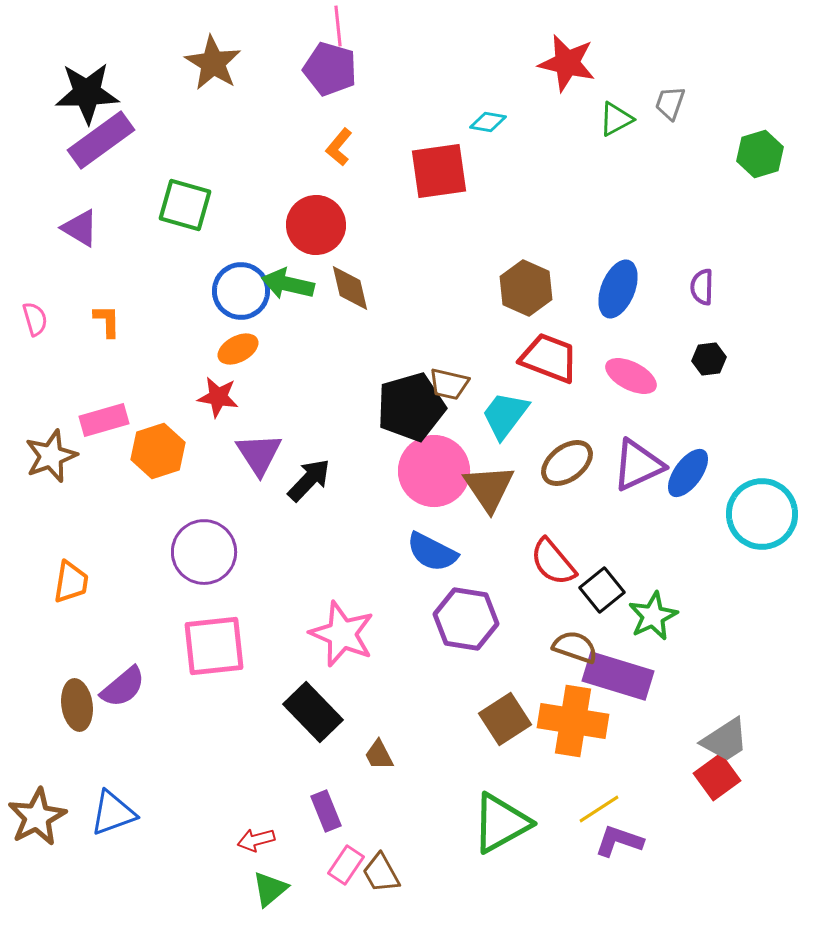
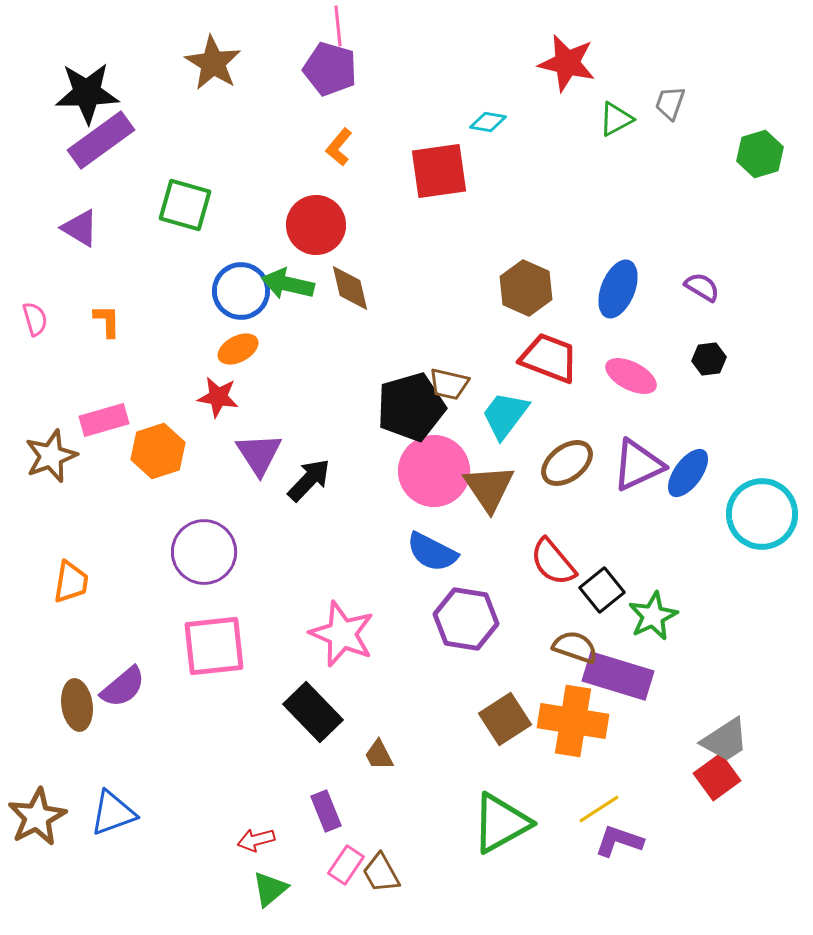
purple semicircle at (702, 287): rotated 120 degrees clockwise
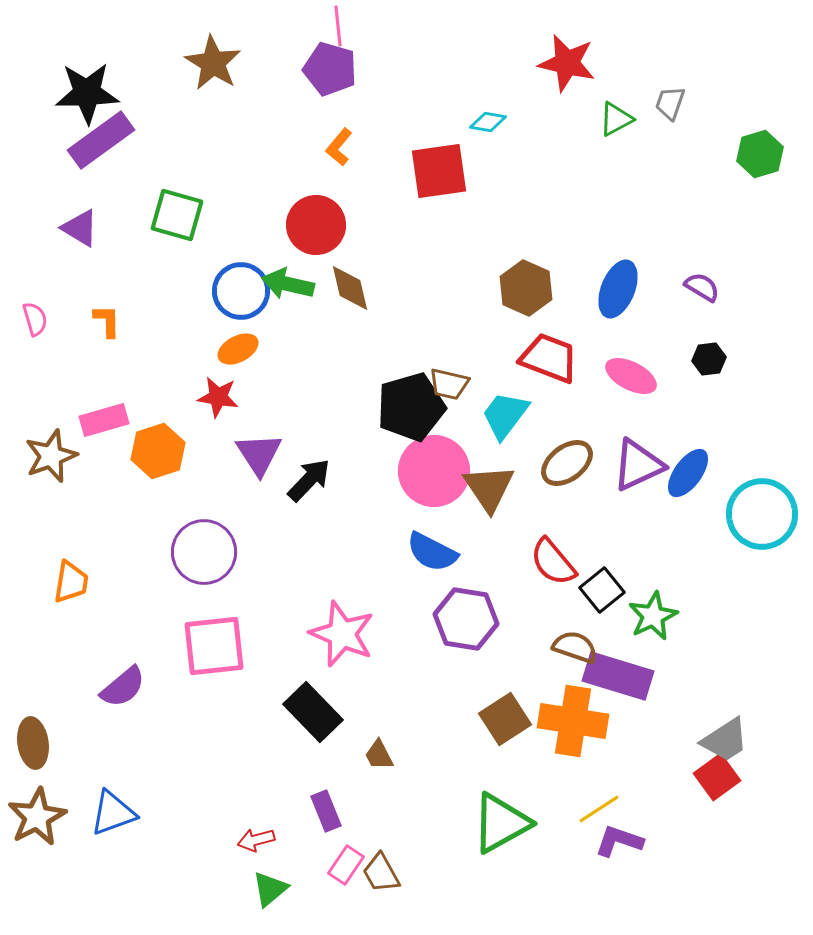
green square at (185, 205): moved 8 px left, 10 px down
brown ellipse at (77, 705): moved 44 px left, 38 px down
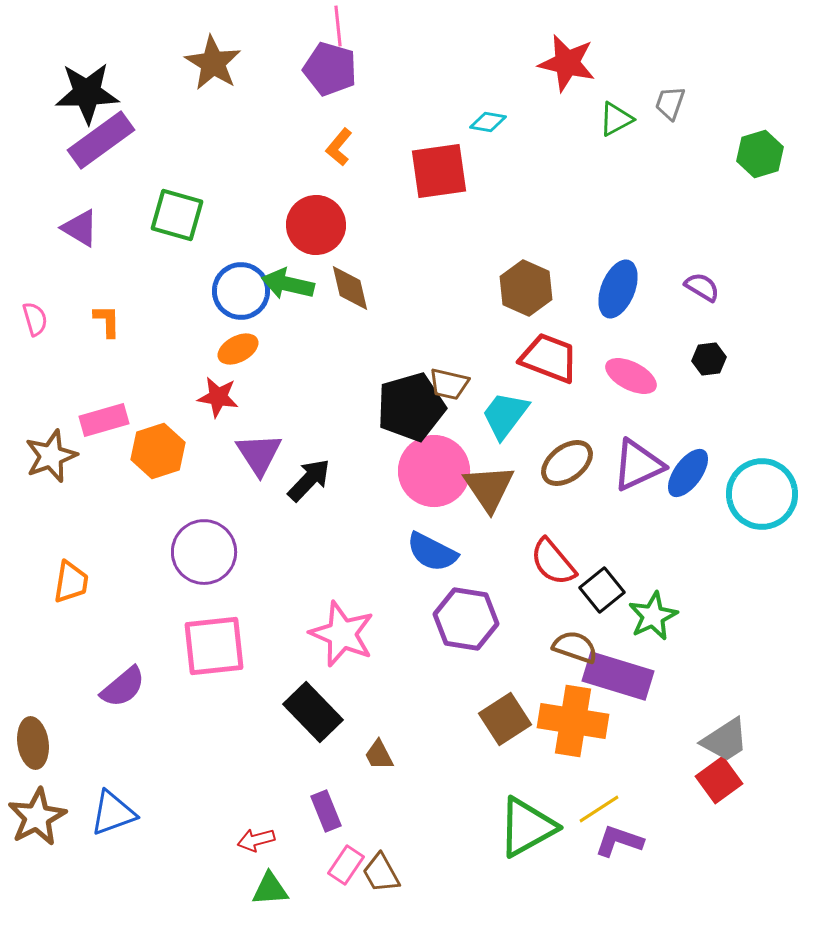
cyan circle at (762, 514): moved 20 px up
red square at (717, 777): moved 2 px right, 3 px down
green triangle at (501, 823): moved 26 px right, 4 px down
green triangle at (270, 889): rotated 36 degrees clockwise
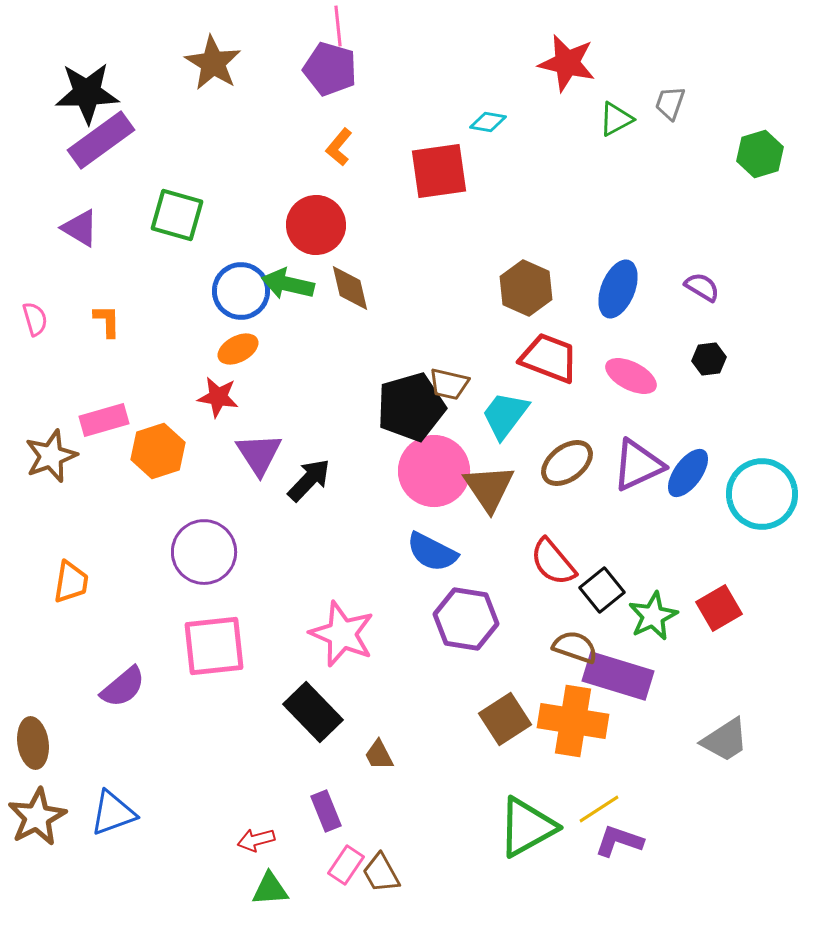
red square at (719, 780): moved 172 px up; rotated 6 degrees clockwise
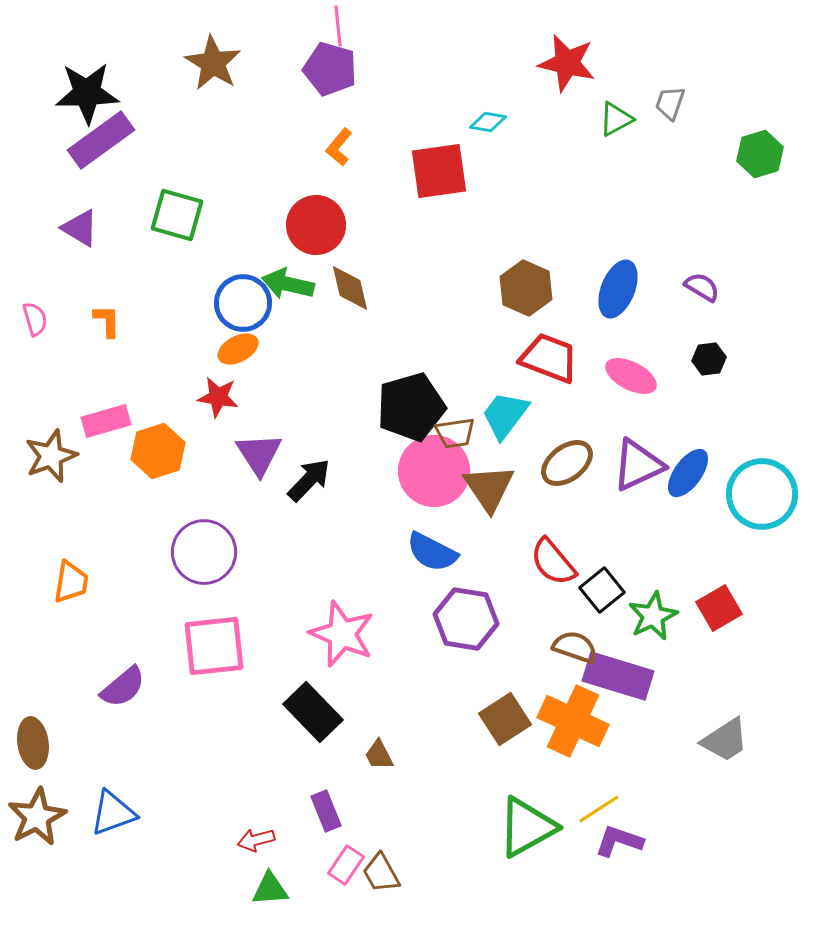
blue circle at (241, 291): moved 2 px right, 12 px down
brown trapezoid at (449, 384): moved 6 px right, 49 px down; rotated 21 degrees counterclockwise
pink rectangle at (104, 420): moved 2 px right, 1 px down
orange cross at (573, 721): rotated 16 degrees clockwise
